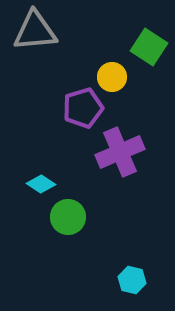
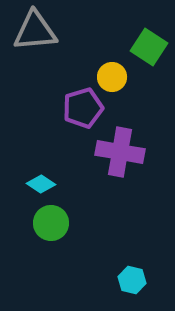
purple cross: rotated 33 degrees clockwise
green circle: moved 17 px left, 6 px down
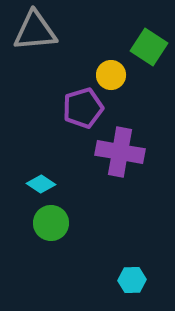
yellow circle: moved 1 px left, 2 px up
cyan hexagon: rotated 16 degrees counterclockwise
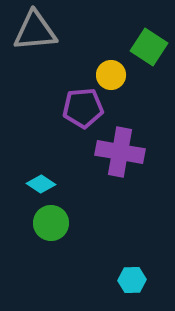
purple pentagon: rotated 12 degrees clockwise
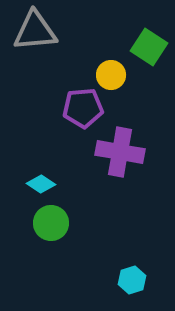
cyan hexagon: rotated 16 degrees counterclockwise
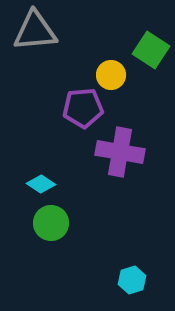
green square: moved 2 px right, 3 px down
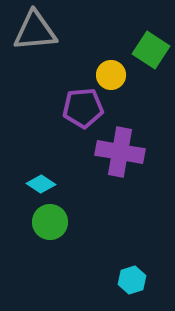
green circle: moved 1 px left, 1 px up
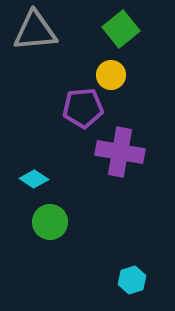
green square: moved 30 px left, 21 px up; rotated 18 degrees clockwise
cyan diamond: moved 7 px left, 5 px up
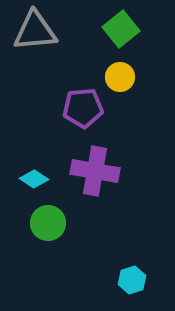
yellow circle: moved 9 px right, 2 px down
purple cross: moved 25 px left, 19 px down
green circle: moved 2 px left, 1 px down
